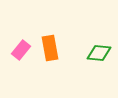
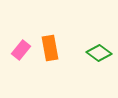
green diamond: rotated 30 degrees clockwise
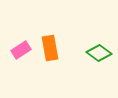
pink rectangle: rotated 18 degrees clockwise
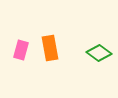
pink rectangle: rotated 42 degrees counterclockwise
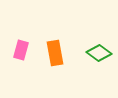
orange rectangle: moved 5 px right, 5 px down
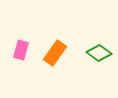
orange rectangle: rotated 45 degrees clockwise
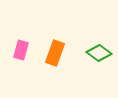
orange rectangle: rotated 15 degrees counterclockwise
